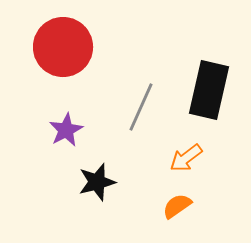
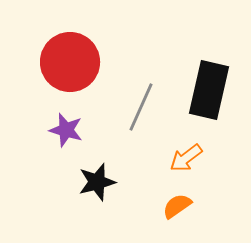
red circle: moved 7 px right, 15 px down
purple star: rotated 28 degrees counterclockwise
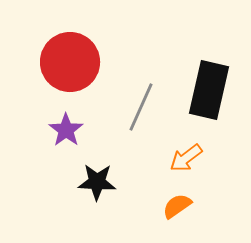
purple star: rotated 20 degrees clockwise
black star: rotated 18 degrees clockwise
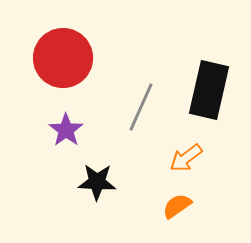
red circle: moved 7 px left, 4 px up
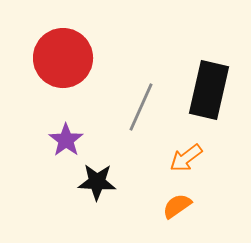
purple star: moved 10 px down
